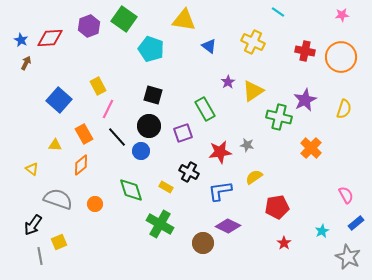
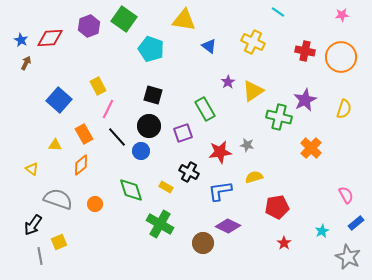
yellow semicircle at (254, 177): rotated 18 degrees clockwise
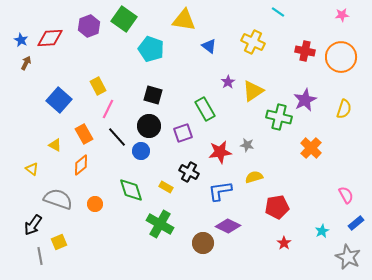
yellow triangle at (55, 145): rotated 24 degrees clockwise
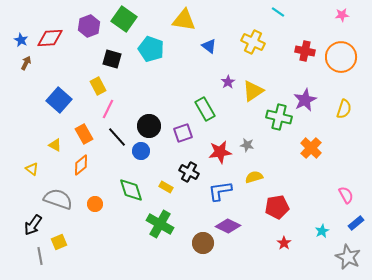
black square at (153, 95): moved 41 px left, 36 px up
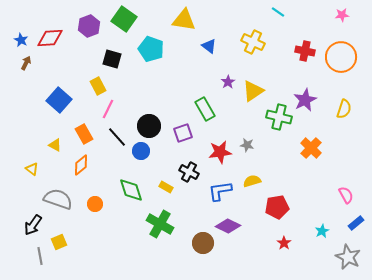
yellow semicircle at (254, 177): moved 2 px left, 4 px down
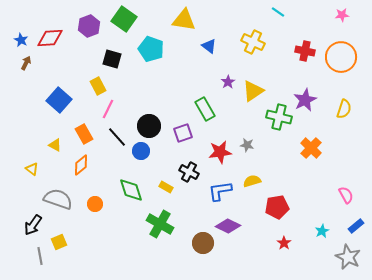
blue rectangle at (356, 223): moved 3 px down
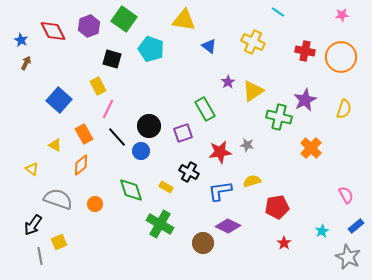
red diamond at (50, 38): moved 3 px right, 7 px up; rotated 68 degrees clockwise
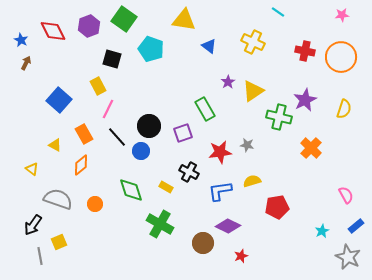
red star at (284, 243): moved 43 px left, 13 px down; rotated 16 degrees clockwise
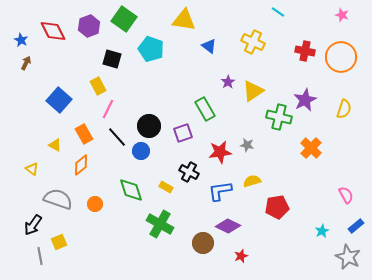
pink star at (342, 15): rotated 24 degrees clockwise
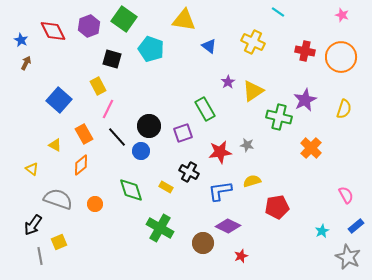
green cross at (160, 224): moved 4 px down
